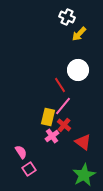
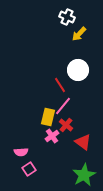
red cross: moved 2 px right
pink semicircle: rotated 120 degrees clockwise
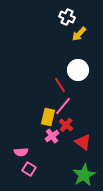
pink square: rotated 24 degrees counterclockwise
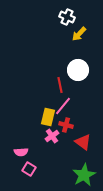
red line: rotated 21 degrees clockwise
red cross: rotated 24 degrees counterclockwise
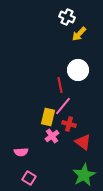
red cross: moved 3 px right, 1 px up
pink square: moved 9 px down
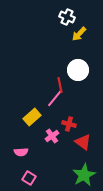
pink line: moved 8 px left, 8 px up
yellow rectangle: moved 16 px left; rotated 36 degrees clockwise
